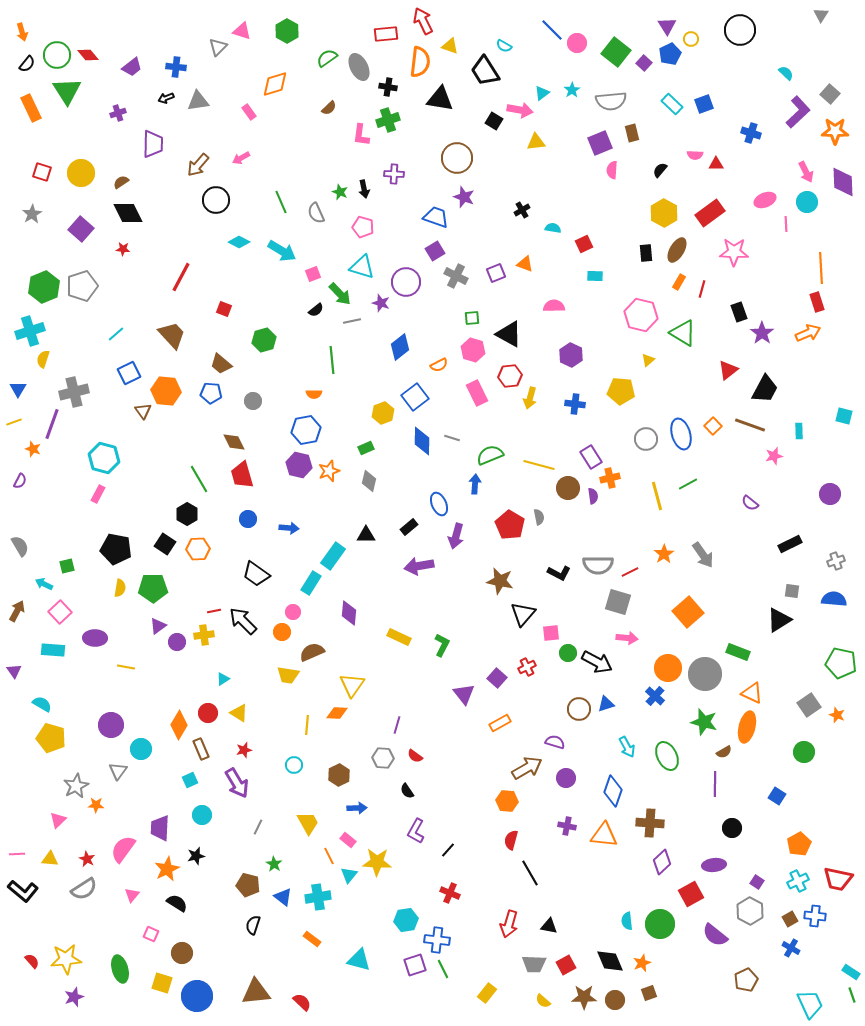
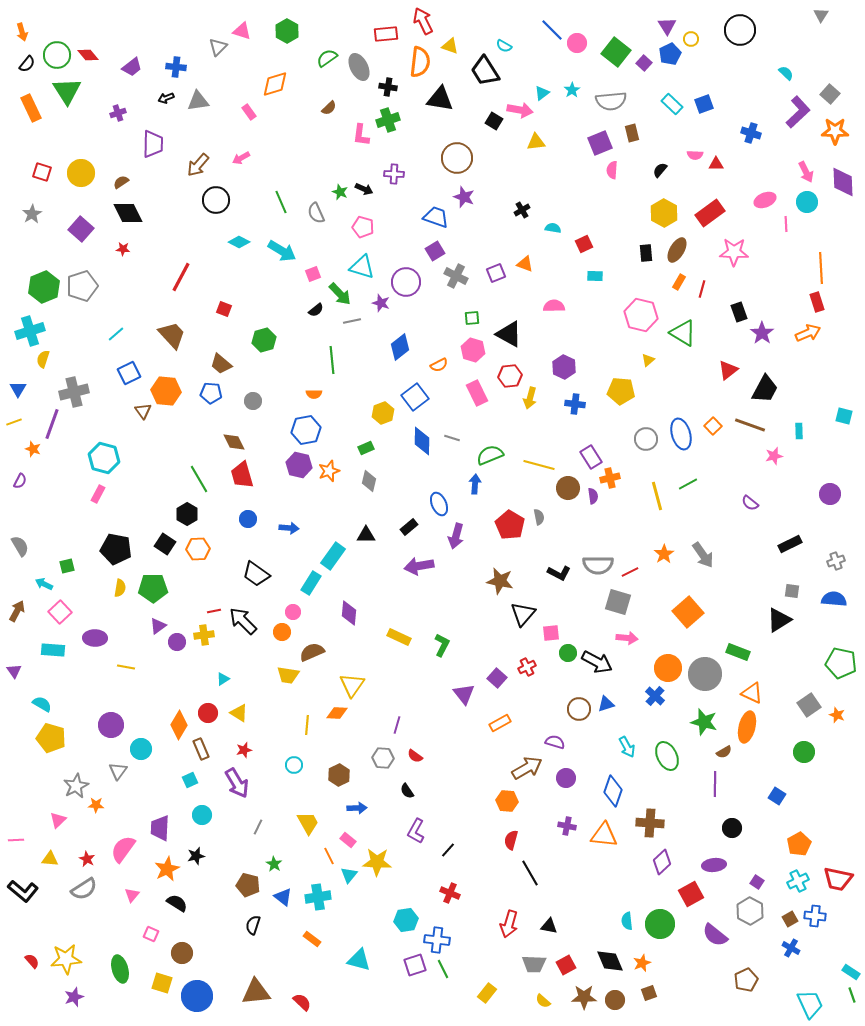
black arrow at (364, 189): rotated 54 degrees counterclockwise
purple hexagon at (571, 355): moved 7 px left, 12 px down
pink line at (17, 854): moved 1 px left, 14 px up
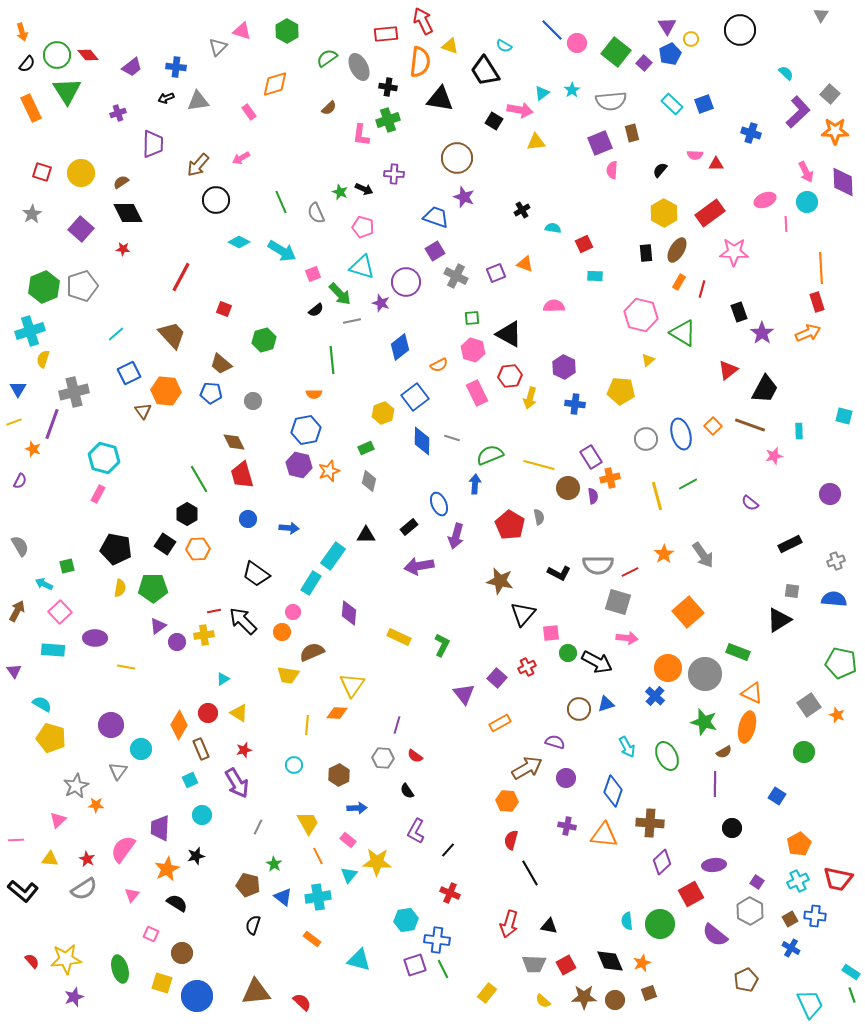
orange line at (329, 856): moved 11 px left
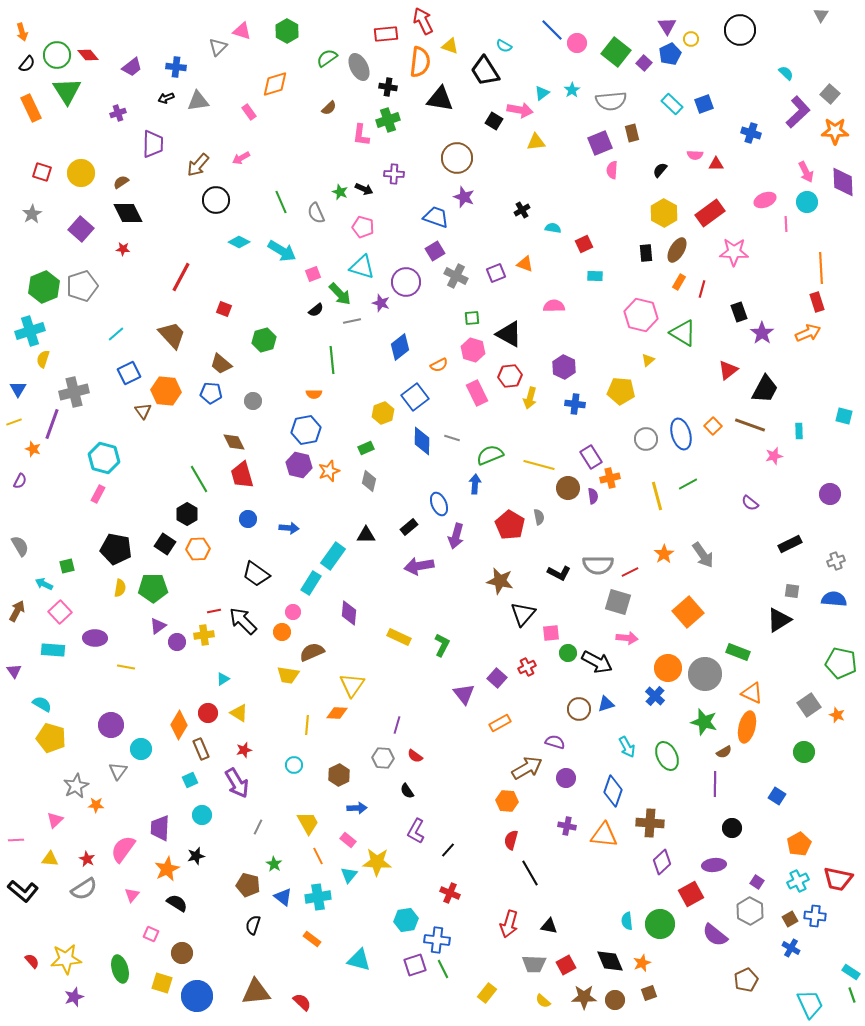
pink triangle at (58, 820): moved 3 px left
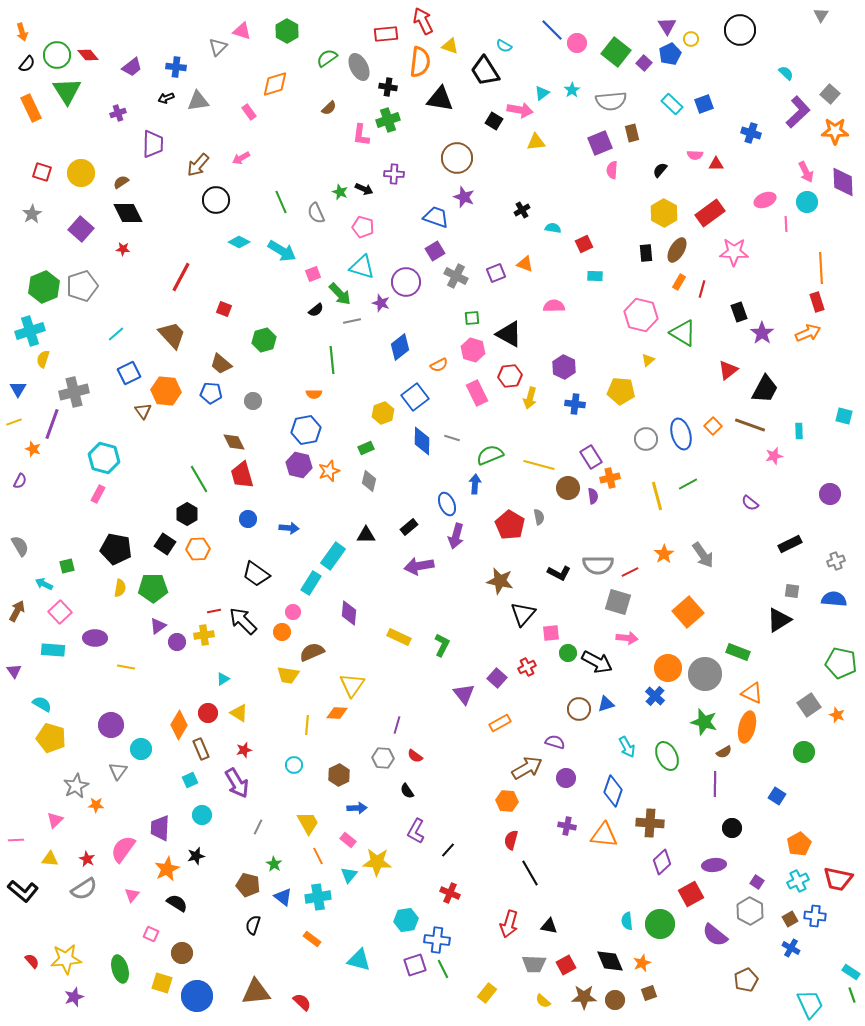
blue ellipse at (439, 504): moved 8 px right
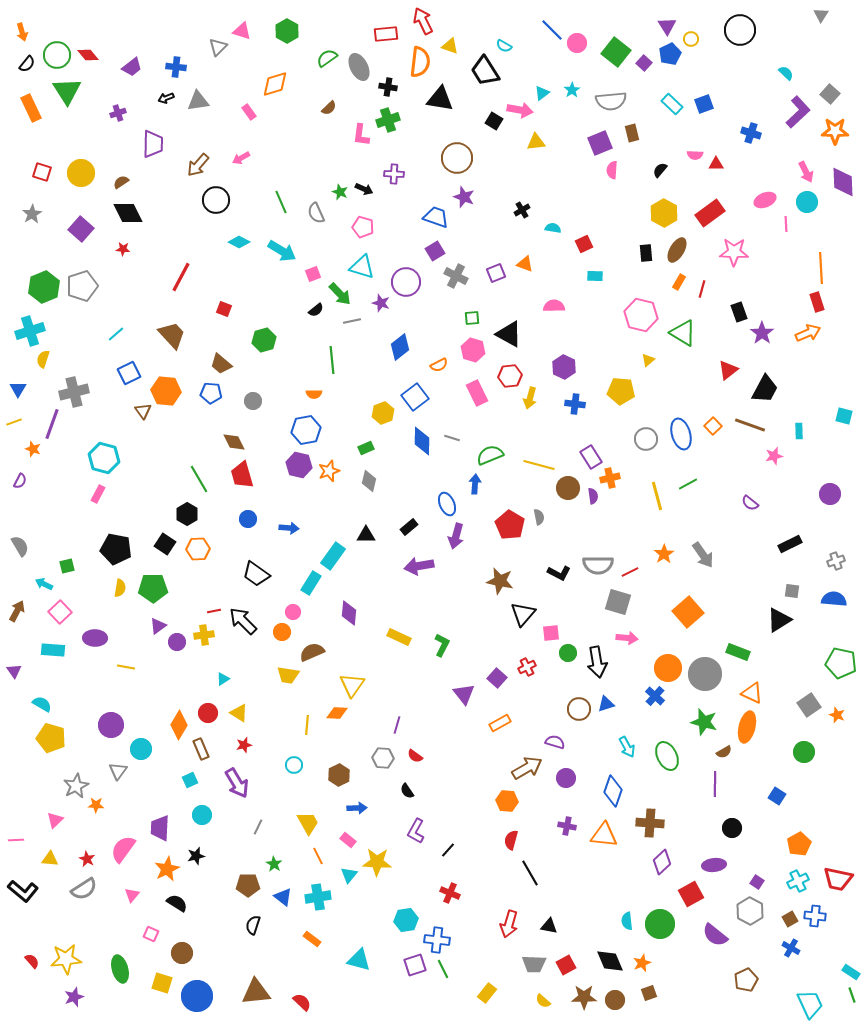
black arrow at (597, 662): rotated 52 degrees clockwise
red star at (244, 750): moved 5 px up
brown pentagon at (248, 885): rotated 15 degrees counterclockwise
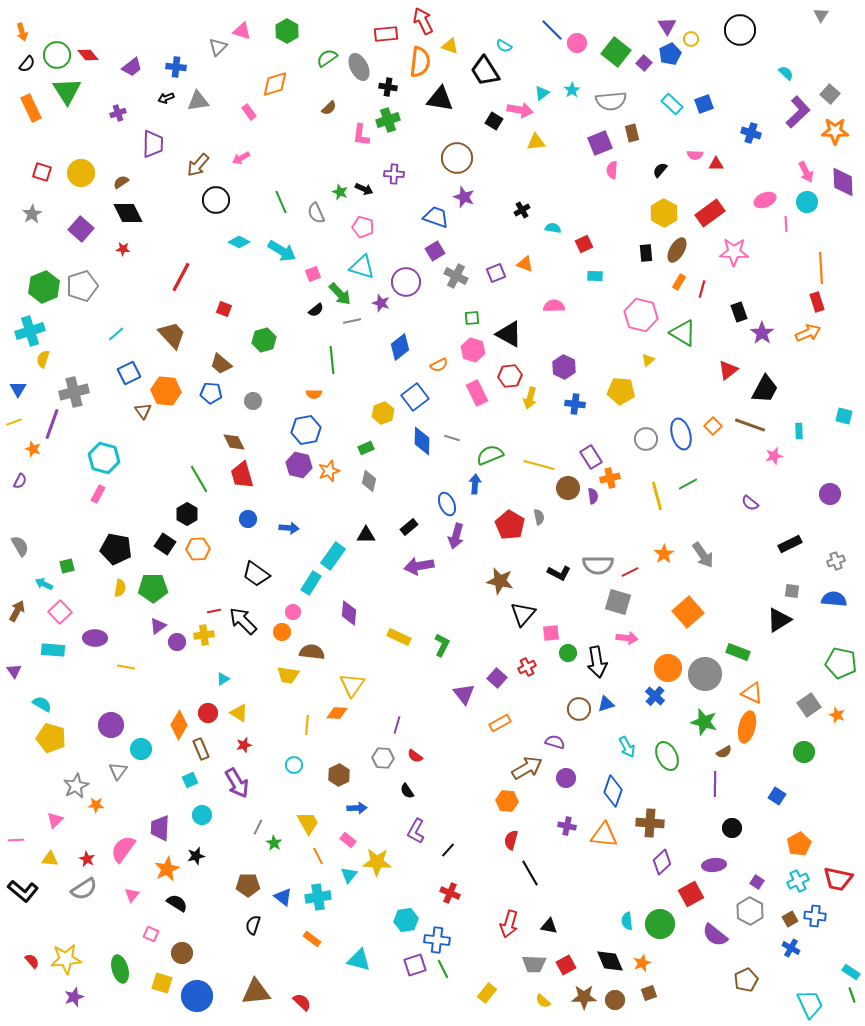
brown semicircle at (312, 652): rotated 30 degrees clockwise
green star at (274, 864): moved 21 px up
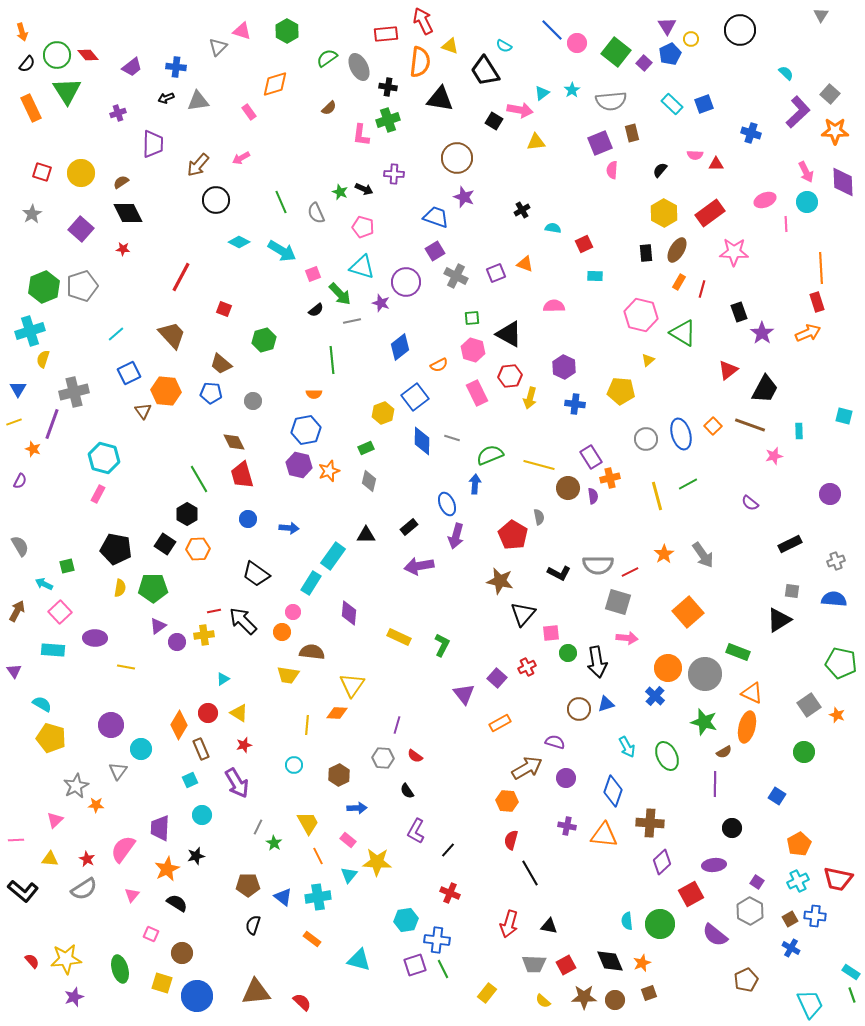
red pentagon at (510, 525): moved 3 px right, 10 px down
